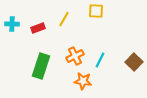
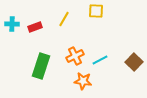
red rectangle: moved 3 px left, 1 px up
cyan line: rotated 35 degrees clockwise
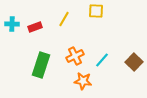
cyan line: moved 2 px right; rotated 21 degrees counterclockwise
green rectangle: moved 1 px up
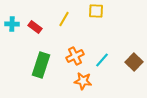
red rectangle: rotated 56 degrees clockwise
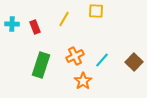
red rectangle: rotated 32 degrees clockwise
orange star: rotated 30 degrees clockwise
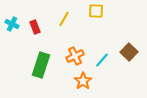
cyan cross: rotated 24 degrees clockwise
brown square: moved 5 px left, 10 px up
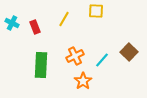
cyan cross: moved 1 px up
green rectangle: rotated 15 degrees counterclockwise
